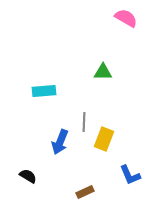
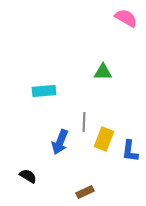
blue L-shape: moved 24 px up; rotated 30 degrees clockwise
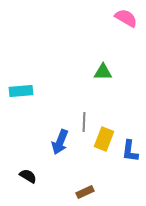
cyan rectangle: moved 23 px left
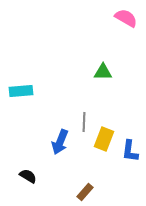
brown rectangle: rotated 24 degrees counterclockwise
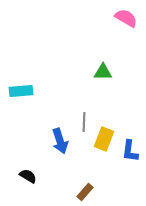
blue arrow: moved 1 px up; rotated 40 degrees counterclockwise
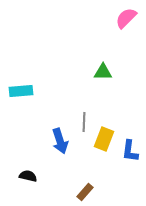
pink semicircle: rotated 75 degrees counterclockwise
black semicircle: rotated 18 degrees counterclockwise
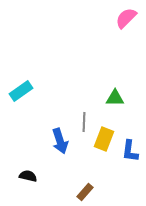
green triangle: moved 12 px right, 26 px down
cyan rectangle: rotated 30 degrees counterclockwise
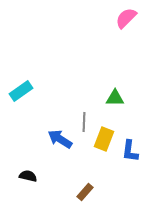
blue arrow: moved 2 px up; rotated 140 degrees clockwise
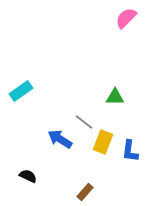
green triangle: moved 1 px up
gray line: rotated 54 degrees counterclockwise
yellow rectangle: moved 1 px left, 3 px down
black semicircle: rotated 12 degrees clockwise
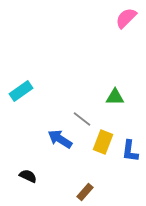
gray line: moved 2 px left, 3 px up
